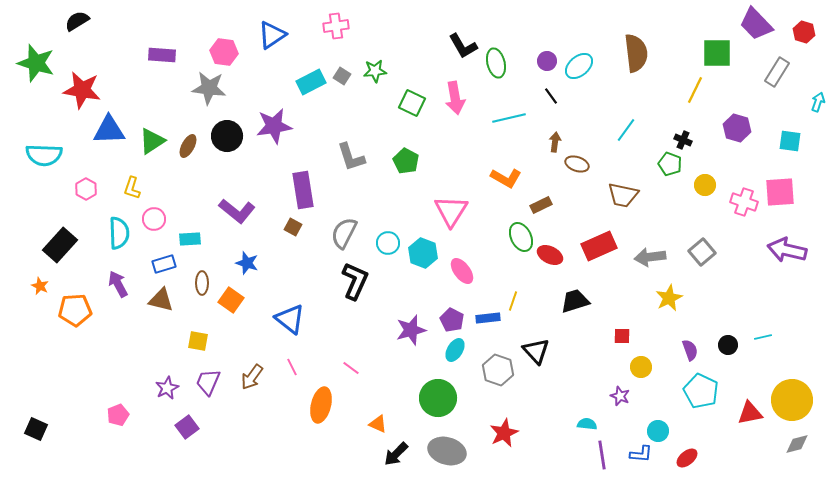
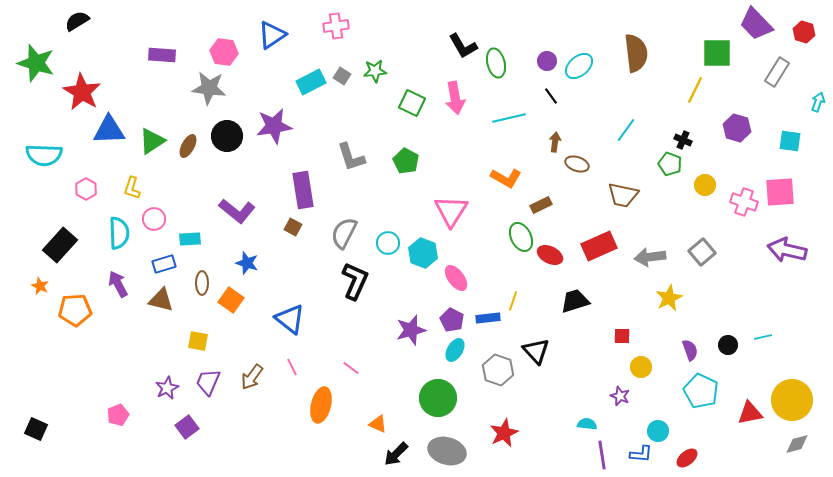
red star at (82, 90): moved 2 px down; rotated 21 degrees clockwise
pink ellipse at (462, 271): moved 6 px left, 7 px down
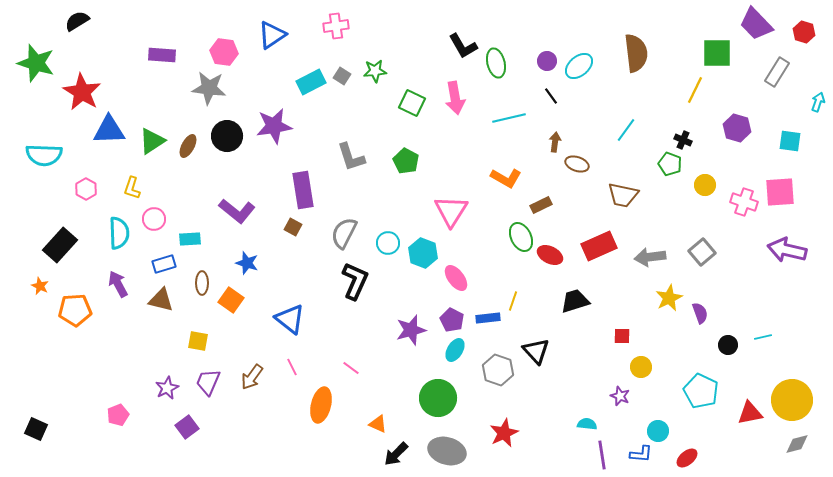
purple semicircle at (690, 350): moved 10 px right, 37 px up
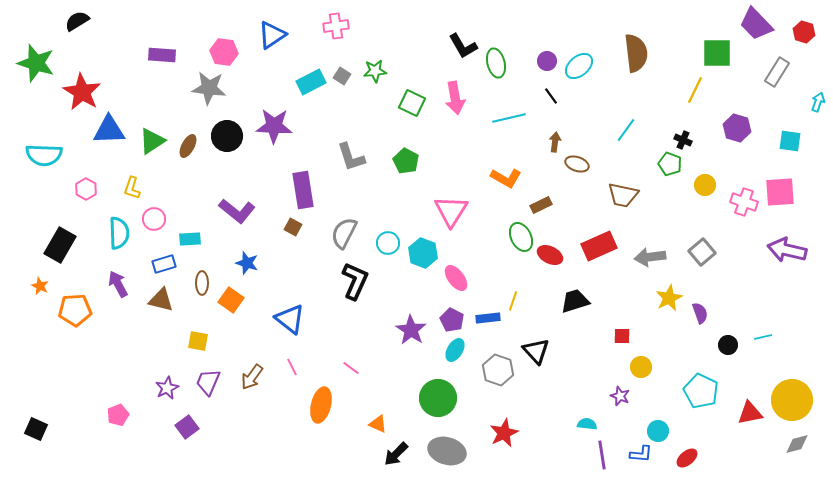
purple star at (274, 126): rotated 12 degrees clockwise
black rectangle at (60, 245): rotated 12 degrees counterclockwise
purple star at (411, 330): rotated 24 degrees counterclockwise
